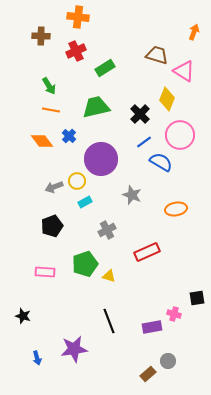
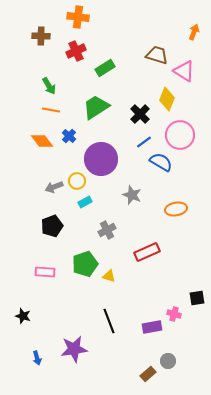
green trapezoid: rotated 20 degrees counterclockwise
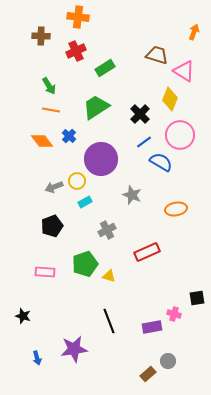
yellow diamond: moved 3 px right
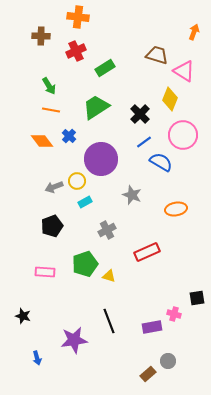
pink circle: moved 3 px right
purple star: moved 9 px up
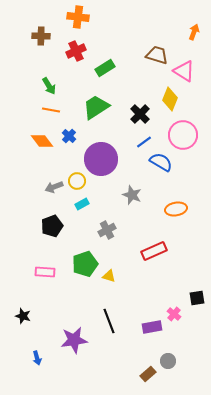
cyan rectangle: moved 3 px left, 2 px down
red rectangle: moved 7 px right, 1 px up
pink cross: rotated 24 degrees clockwise
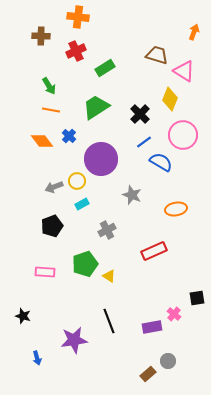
yellow triangle: rotated 16 degrees clockwise
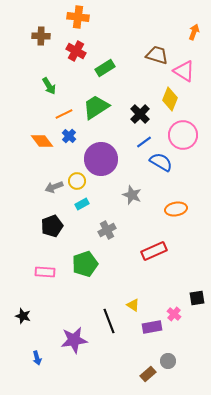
red cross: rotated 36 degrees counterclockwise
orange line: moved 13 px right, 4 px down; rotated 36 degrees counterclockwise
yellow triangle: moved 24 px right, 29 px down
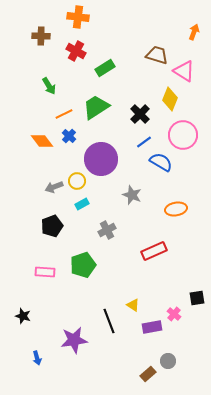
green pentagon: moved 2 px left, 1 px down
